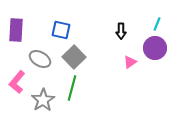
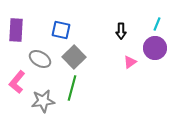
gray star: moved 1 px down; rotated 25 degrees clockwise
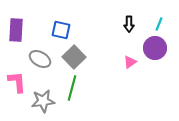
cyan line: moved 2 px right
black arrow: moved 8 px right, 7 px up
pink L-shape: rotated 135 degrees clockwise
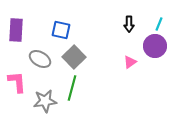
purple circle: moved 2 px up
gray star: moved 2 px right
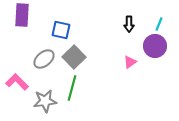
purple rectangle: moved 6 px right, 15 px up
gray ellipse: moved 4 px right; rotated 70 degrees counterclockwise
pink L-shape: rotated 40 degrees counterclockwise
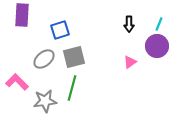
blue square: moved 1 px left; rotated 30 degrees counterclockwise
purple circle: moved 2 px right
gray square: rotated 30 degrees clockwise
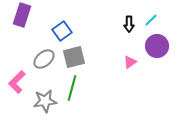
purple rectangle: rotated 15 degrees clockwise
cyan line: moved 8 px left, 4 px up; rotated 24 degrees clockwise
blue square: moved 2 px right, 1 px down; rotated 18 degrees counterclockwise
pink L-shape: rotated 90 degrees counterclockwise
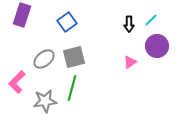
blue square: moved 5 px right, 9 px up
